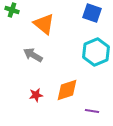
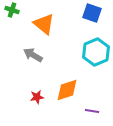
red star: moved 1 px right, 2 px down
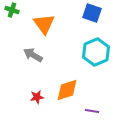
orange triangle: rotated 15 degrees clockwise
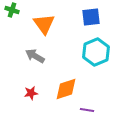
blue square: moved 1 px left, 4 px down; rotated 24 degrees counterclockwise
gray arrow: moved 2 px right, 1 px down
orange diamond: moved 1 px left, 1 px up
red star: moved 6 px left, 4 px up
purple line: moved 5 px left, 1 px up
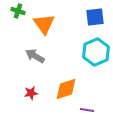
green cross: moved 6 px right, 1 px down
blue square: moved 4 px right
